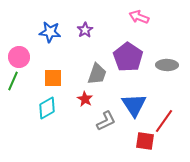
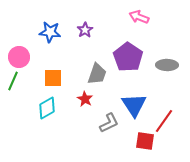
gray L-shape: moved 3 px right, 2 px down
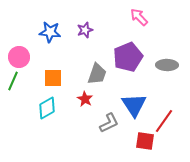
pink arrow: rotated 24 degrees clockwise
purple star: rotated 14 degrees clockwise
purple pentagon: rotated 16 degrees clockwise
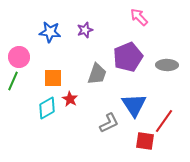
red star: moved 15 px left
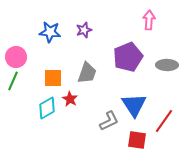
pink arrow: moved 10 px right, 3 px down; rotated 48 degrees clockwise
purple star: moved 1 px left
pink circle: moved 3 px left
gray trapezoid: moved 10 px left, 1 px up
gray L-shape: moved 2 px up
red square: moved 8 px left, 1 px up
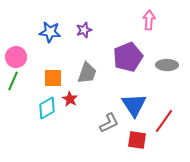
gray L-shape: moved 2 px down
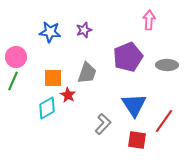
red star: moved 2 px left, 4 px up
gray L-shape: moved 6 px left, 1 px down; rotated 20 degrees counterclockwise
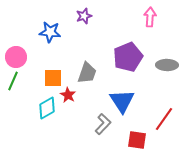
pink arrow: moved 1 px right, 3 px up
purple star: moved 14 px up
blue triangle: moved 12 px left, 4 px up
red line: moved 2 px up
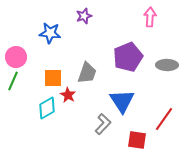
blue star: moved 1 px down
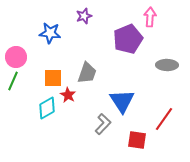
purple pentagon: moved 18 px up
